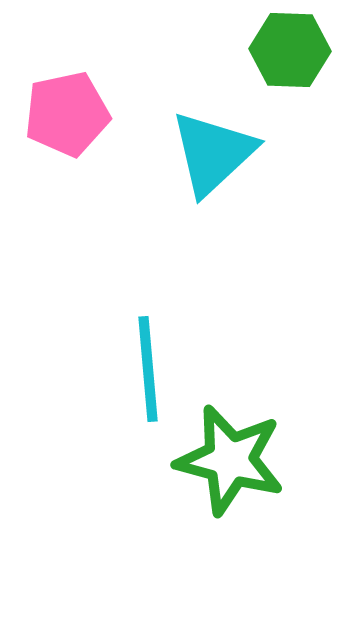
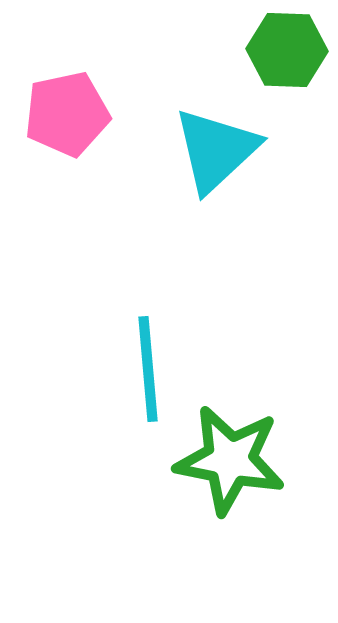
green hexagon: moved 3 px left
cyan triangle: moved 3 px right, 3 px up
green star: rotated 4 degrees counterclockwise
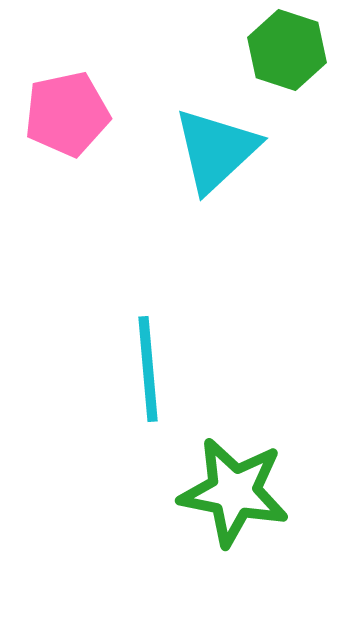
green hexagon: rotated 16 degrees clockwise
green star: moved 4 px right, 32 px down
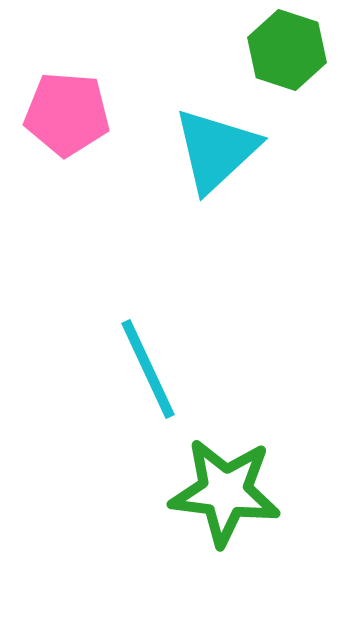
pink pentagon: rotated 16 degrees clockwise
cyan line: rotated 20 degrees counterclockwise
green star: moved 9 px left; rotated 4 degrees counterclockwise
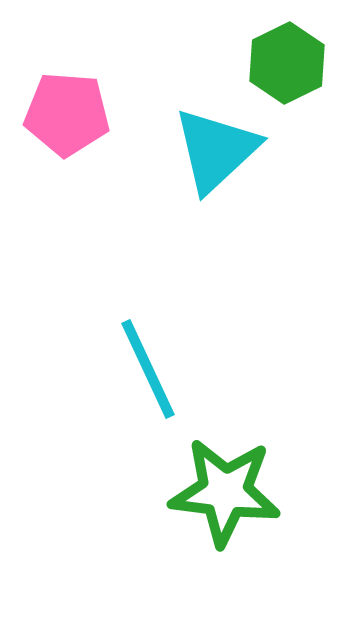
green hexagon: moved 13 px down; rotated 16 degrees clockwise
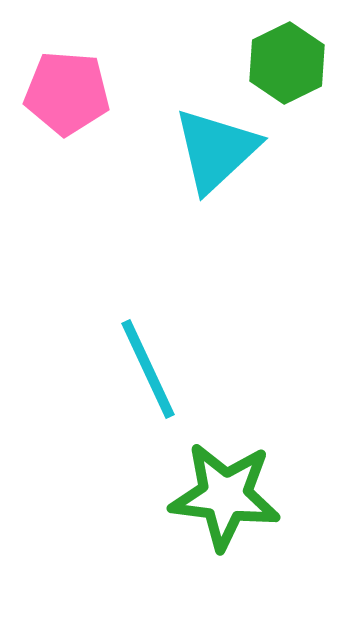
pink pentagon: moved 21 px up
green star: moved 4 px down
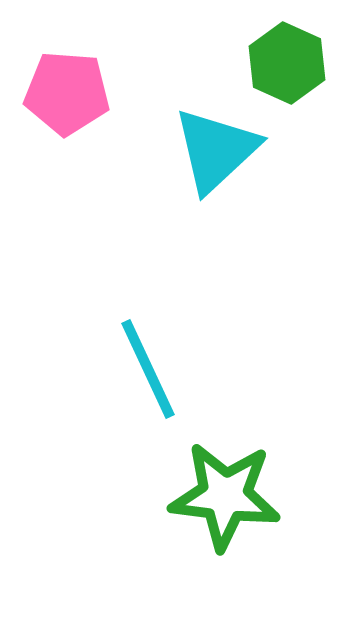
green hexagon: rotated 10 degrees counterclockwise
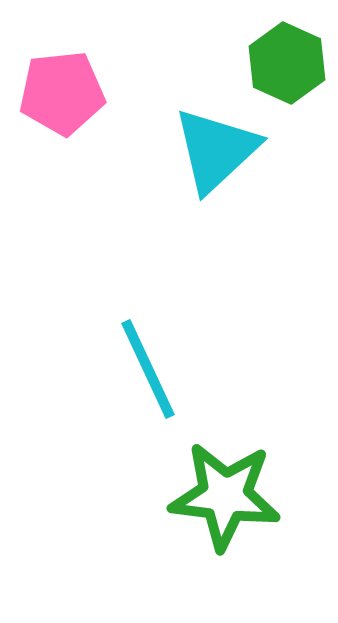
pink pentagon: moved 5 px left; rotated 10 degrees counterclockwise
